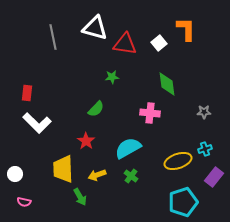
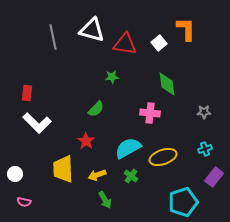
white triangle: moved 3 px left, 2 px down
yellow ellipse: moved 15 px left, 4 px up
green arrow: moved 25 px right, 3 px down
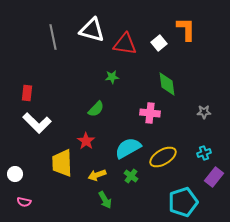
cyan cross: moved 1 px left, 4 px down
yellow ellipse: rotated 12 degrees counterclockwise
yellow trapezoid: moved 1 px left, 6 px up
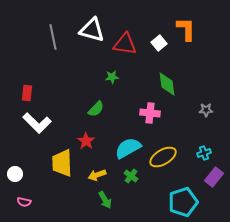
gray star: moved 2 px right, 2 px up
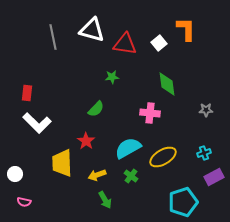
purple rectangle: rotated 24 degrees clockwise
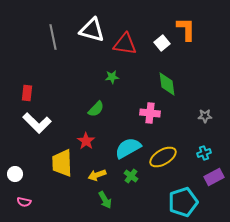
white square: moved 3 px right
gray star: moved 1 px left, 6 px down
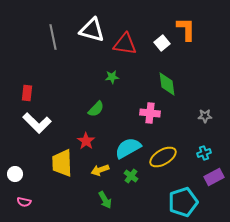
yellow arrow: moved 3 px right, 5 px up
